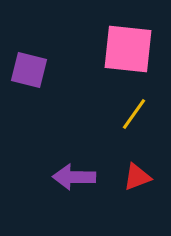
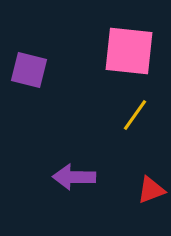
pink square: moved 1 px right, 2 px down
yellow line: moved 1 px right, 1 px down
red triangle: moved 14 px right, 13 px down
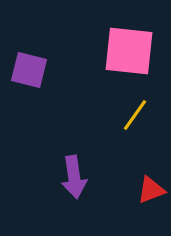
purple arrow: rotated 99 degrees counterclockwise
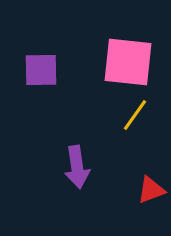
pink square: moved 1 px left, 11 px down
purple square: moved 12 px right; rotated 15 degrees counterclockwise
purple arrow: moved 3 px right, 10 px up
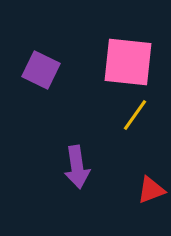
purple square: rotated 27 degrees clockwise
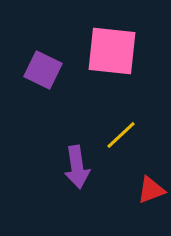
pink square: moved 16 px left, 11 px up
purple square: moved 2 px right
yellow line: moved 14 px left, 20 px down; rotated 12 degrees clockwise
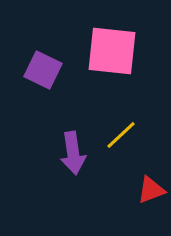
purple arrow: moved 4 px left, 14 px up
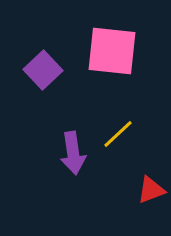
purple square: rotated 21 degrees clockwise
yellow line: moved 3 px left, 1 px up
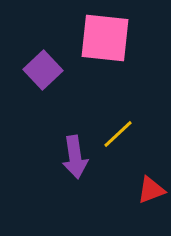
pink square: moved 7 px left, 13 px up
purple arrow: moved 2 px right, 4 px down
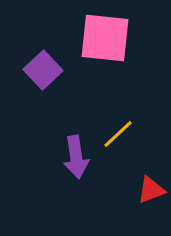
purple arrow: moved 1 px right
